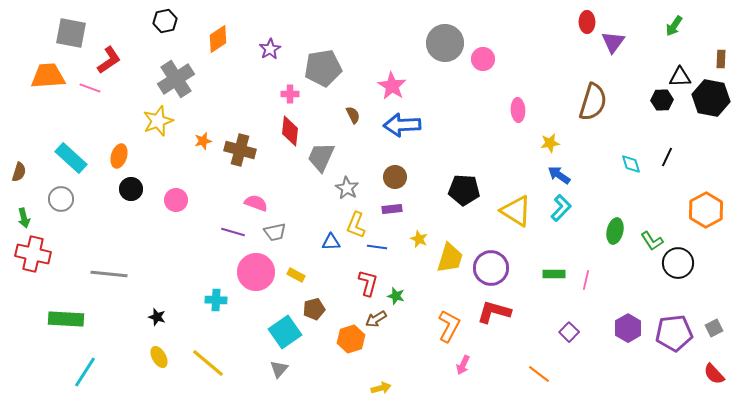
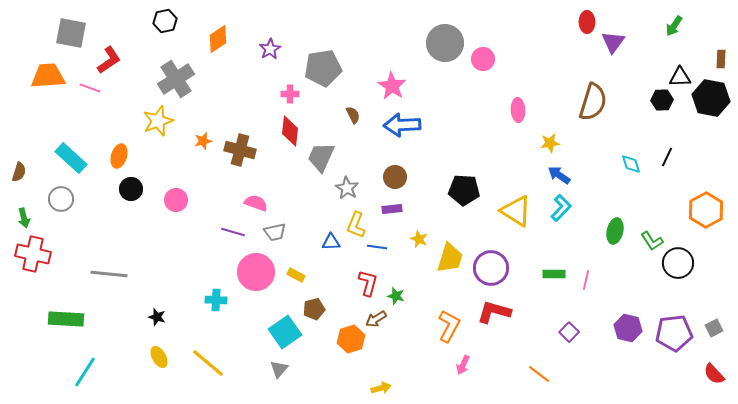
purple hexagon at (628, 328): rotated 16 degrees counterclockwise
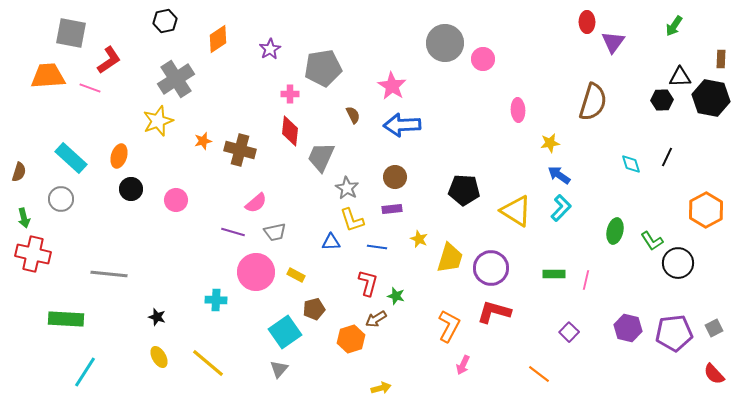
pink semicircle at (256, 203): rotated 120 degrees clockwise
yellow L-shape at (356, 225): moved 4 px left, 5 px up; rotated 40 degrees counterclockwise
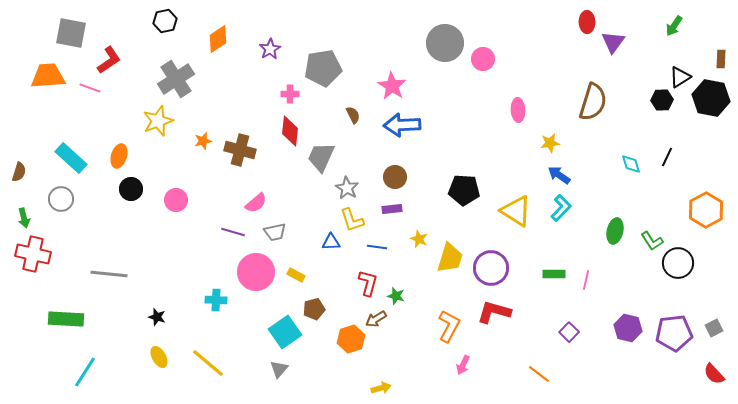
black triangle at (680, 77): rotated 30 degrees counterclockwise
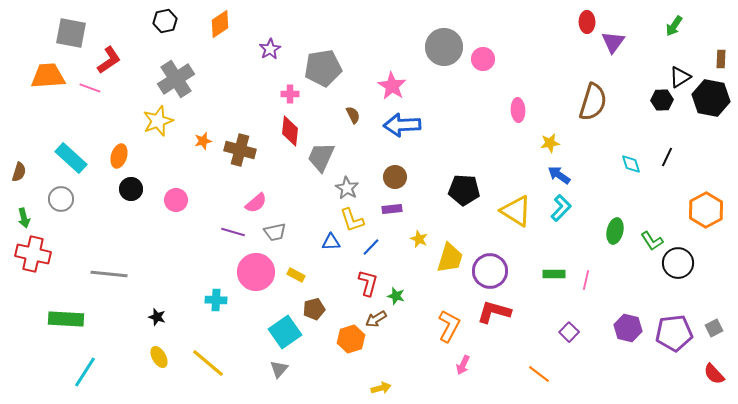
orange diamond at (218, 39): moved 2 px right, 15 px up
gray circle at (445, 43): moved 1 px left, 4 px down
blue line at (377, 247): moved 6 px left; rotated 54 degrees counterclockwise
purple circle at (491, 268): moved 1 px left, 3 px down
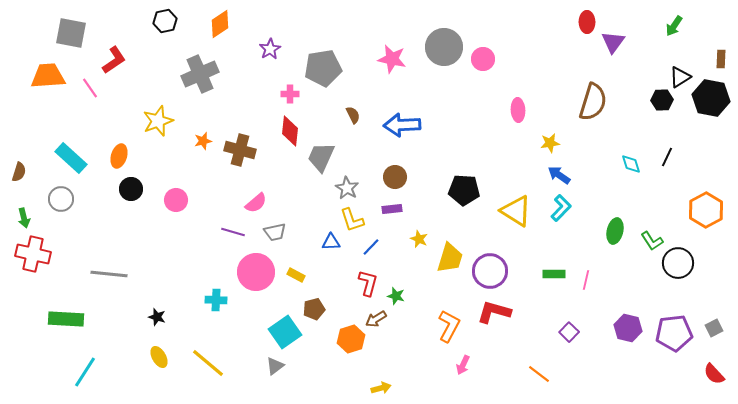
red L-shape at (109, 60): moved 5 px right
gray cross at (176, 79): moved 24 px right, 5 px up; rotated 9 degrees clockwise
pink star at (392, 86): moved 27 px up; rotated 20 degrees counterclockwise
pink line at (90, 88): rotated 35 degrees clockwise
gray triangle at (279, 369): moved 4 px left, 3 px up; rotated 12 degrees clockwise
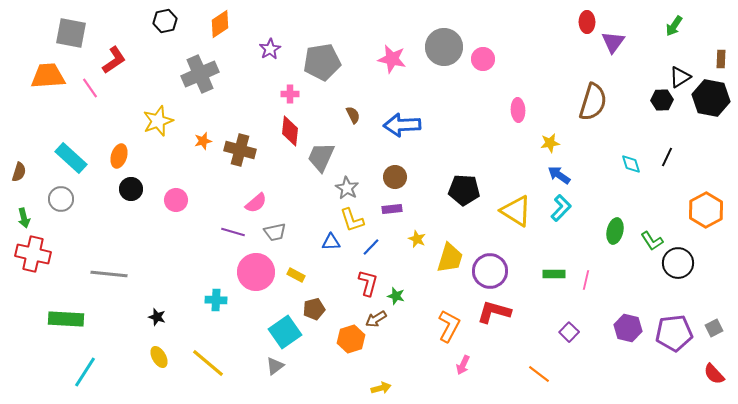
gray pentagon at (323, 68): moved 1 px left, 6 px up
yellow star at (419, 239): moved 2 px left
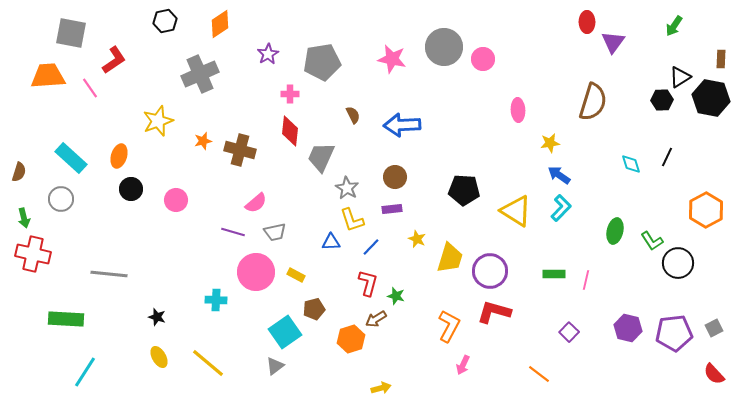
purple star at (270, 49): moved 2 px left, 5 px down
